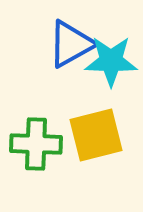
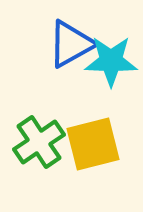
yellow square: moved 3 px left, 9 px down
green cross: moved 3 px right, 2 px up; rotated 36 degrees counterclockwise
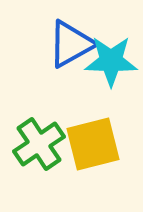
green cross: moved 2 px down
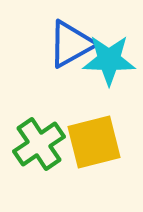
cyan star: moved 2 px left, 1 px up
yellow square: moved 1 px right, 2 px up
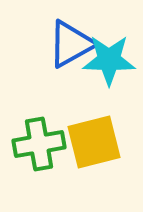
green cross: rotated 24 degrees clockwise
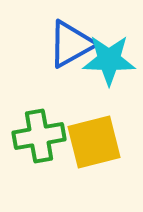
green cross: moved 8 px up
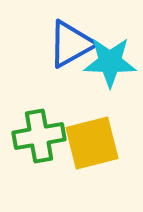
cyan star: moved 1 px right, 2 px down
yellow square: moved 2 px left, 1 px down
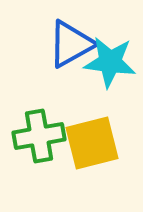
cyan star: rotated 6 degrees clockwise
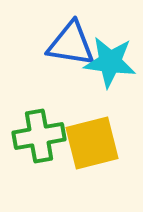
blue triangle: rotated 38 degrees clockwise
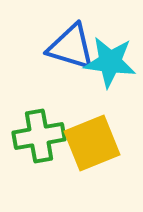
blue triangle: moved 3 px down; rotated 8 degrees clockwise
yellow square: rotated 8 degrees counterclockwise
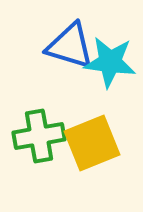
blue triangle: moved 1 px left, 1 px up
